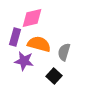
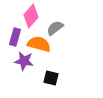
pink diamond: moved 1 px left, 2 px up; rotated 35 degrees counterclockwise
gray semicircle: moved 9 px left, 24 px up; rotated 36 degrees clockwise
black square: moved 3 px left, 2 px down; rotated 28 degrees counterclockwise
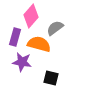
purple star: moved 2 px left, 1 px down
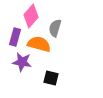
gray semicircle: rotated 36 degrees counterclockwise
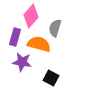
black square: rotated 14 degrees clockwise
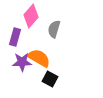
gray semicircle: moved 1 px left, 1 px down
orange semicircle: moved 14 px down; rotated 15 degrees clockwise
purple star: rotated 12 degrees counterclockwise
black square: moved 1 px left, 1 px down
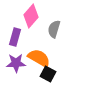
purple star: moved 6 px left, 1 px down
black square: moved 2 px left, 5 px up
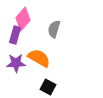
pink diamond: moved 8 px left, 3 px down
purple rectangle: moved 2 px up
black square: moved 13 px down
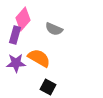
gray semicircle: rotated 84 degrees counterclockwise
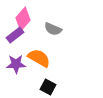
gray semicircle: moved 1 px left
purple rectangle: rotated 36 degrees clockwise
purple star: moved 1 px down
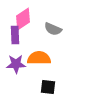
pink diamond: rotated 15 degrees clockwise
purple rectangle: rotated 54 degrees counterclockwise
orange semicircle: rotated 30 degrees counterclockwise
black square: rotated 21 degrees counterclockwise
